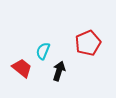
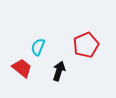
red pentagon: moved 2 px left, 2 px down
cyan semicircle: moved 5 px left, 4 px up
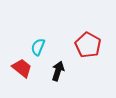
red pentagon: moved 2 px right; rotated 20 degrees counterclockwise
black arrow: moved 1 px left
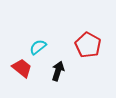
cyan semicircle: rotated 30 degrees clockwise
